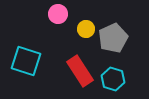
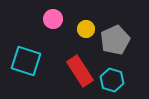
pink circle: moved 5 px left, 5 px down
gray pentagon: moved 2 px right, 2 px down
cyan hexagon: moved 1 px left, 1 px down
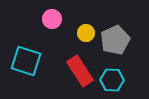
pink circle: moved 1 px left
yellow circle: moved 4 px down
cyan hexagon: rotated 15 degrees counterclockwise
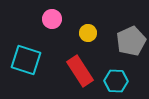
yellow circle: moved 2 px right
gray pentagon: moved 16 px right, 1 px down
cyan square: moved 1 px up
cyan hexagon: moved 4 px right, 1 px down
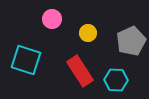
cyan hexagon: moved 1 px up
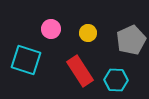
pink circle: moved 1 px left, 10 px down
gray pentagon: moved 1 px up
